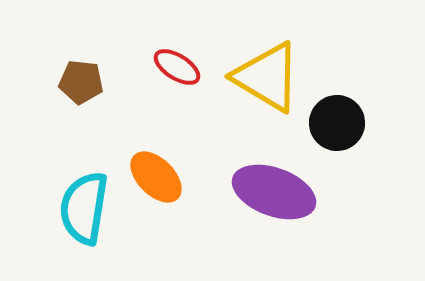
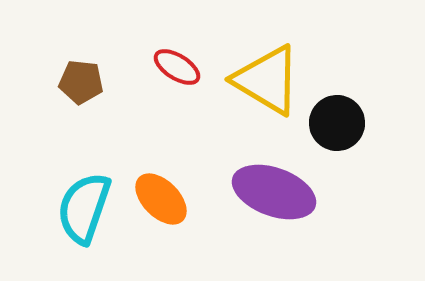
yellow triangle: moved 3 px down
orange ellipse: moved 5 px right, 22 px down
cyan semicircle: rotated 10 degrees clockwise
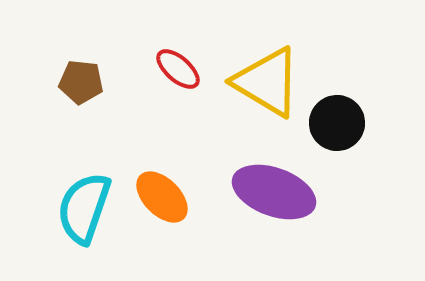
red ellipse: moved 1 px right, 2 px down; rotated 9 degrees clockwise
yellow triangle: moved 2 px down
orange ellipse: moved 1 px right, 2 px up
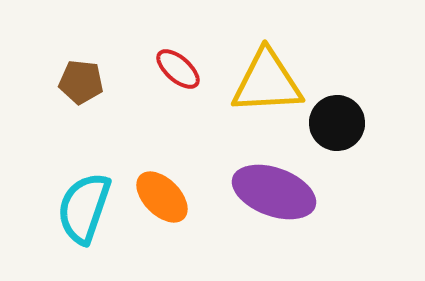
yellow triangle: rotated 34 degrees counterclockwise
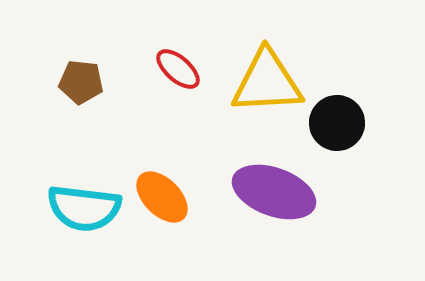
cyan semicircle: rotated 102 degrees counterclockwise
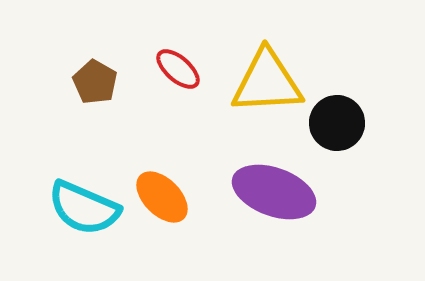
brown pentagon: moved 14 px right; rotated 24 degrees clockwise
cyan semicircle: rotated 16 degrees clockwise
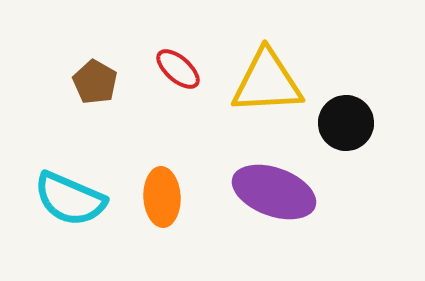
black circle: moved 9 px right
orange ellipse: rotated 42 degrees clockwise
cyan semicircle: moved 14 px left, 9 px up
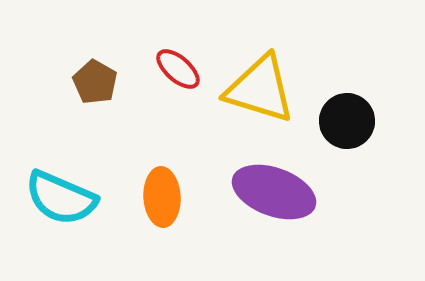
yellow triangle: moved 7 px left, 7 px down; rotated 20 degrees clockwise
black circle: moved 1 px right, 2 px up
cyan semicircle: moved 9 px left, 1 px up
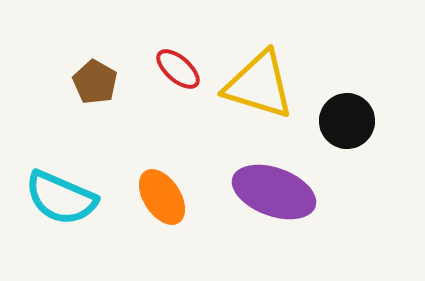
yellow triangle: moved 1 px left, 4 px up
orange ellipse: rotated 30 degrees counterclockwise
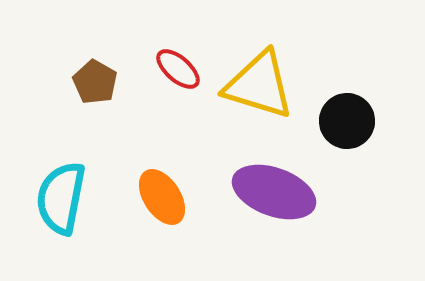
cyan semicircle: rotated 78 degrees clockwise
